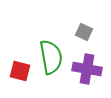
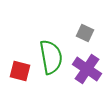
gray square: moved 1 px right, 1 px down
purple cross: rotated 24 degrees clockwise
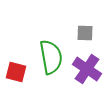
gray square: rotated 24 degrees counterclockwise
red square: moved 4 px left, 1 px down
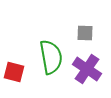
red square: moved 2 px left
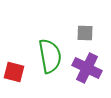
green semicircle: moved 1 px left, 1 px up
purple cross: moved 1 px up; rotated 8 degrees counterclockwise
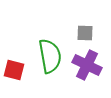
purple cross: moved 3 px up
red square: moved 2 px up
